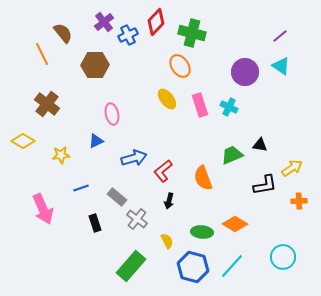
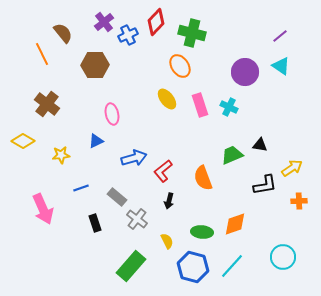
orange diamond: rotated 50 degrees counterclockwise
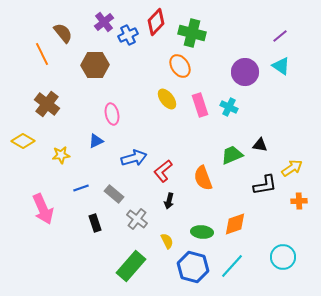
gray rectangle: moved 3 px left, 3 px up
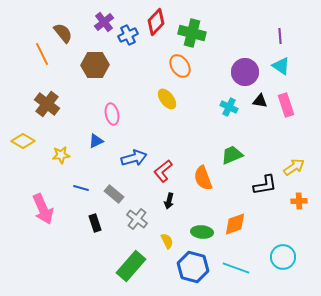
purple line: rotated 56 degrees counterclockwise
pink rectangle: moved 86 px right
black triangle: moved 44 px up
yellow arrow: moved 2 px right, 1 px up
blue line: rotated 35 degrees clockwise
cyan line: moved 4 px right, 2 px down; rotated 68 degrees clockwise
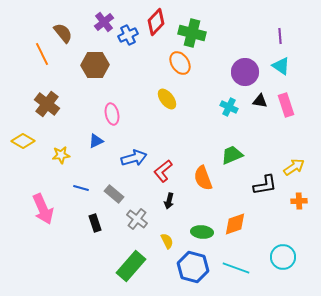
orange ellipse: moved 3 px up
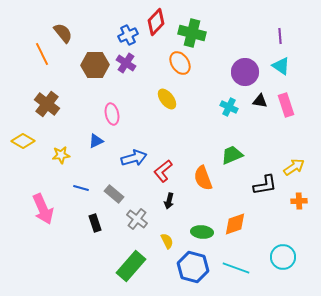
purple cross: moved 22 px right, 41 px down; rotated 18 degrees counterclockwise
